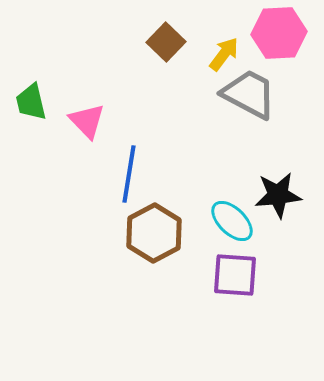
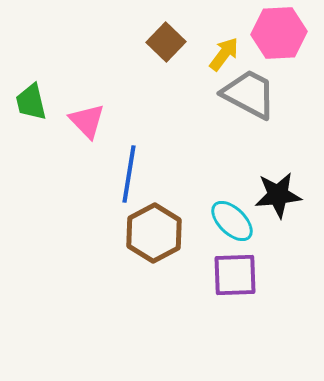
purple square: rotated 6 degrees counterclockwise
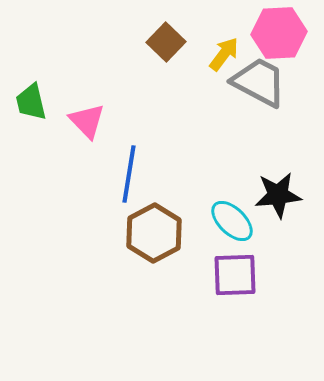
gray trapezoid: moved 10 px right, 12 px up
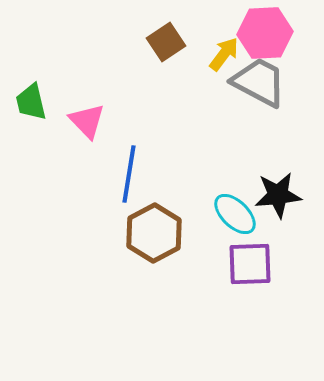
pink hexagon: moved 14 px left
brown square: rotated 12 degrees clockwise
cyan ellipse: moved 3 px right, 7 px up
purple square: moved 15 px right, 11 px up
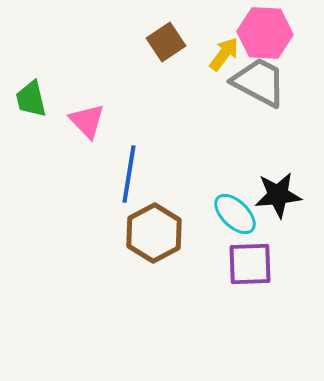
pink hexagon: rotated 6 degrees clockwise
green trapezoid: moved 3 px up
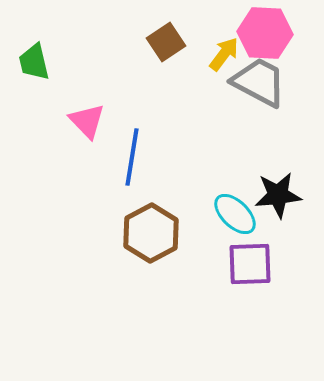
green trapezoid: moved 3 px right, 37 px up
blue line: moved 3 px right, 17 px up
brown hexagon: moved 3 px left
